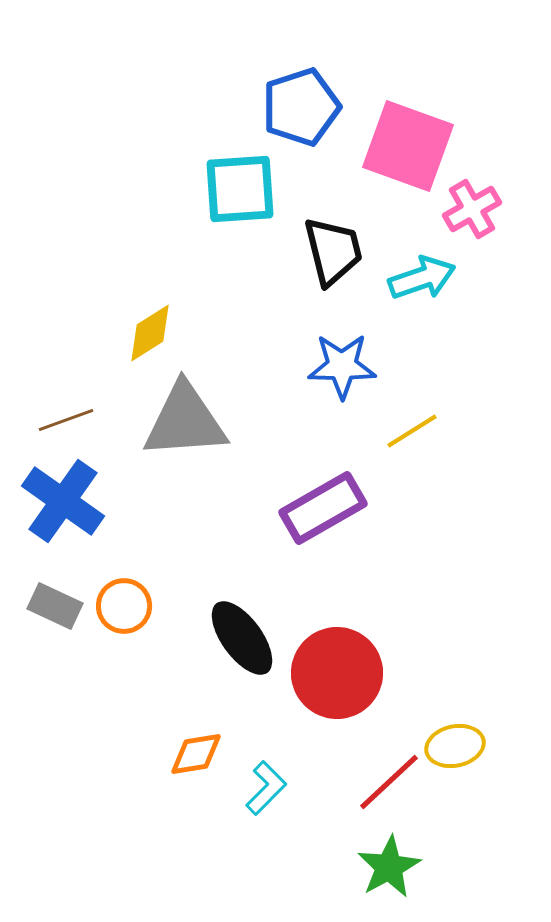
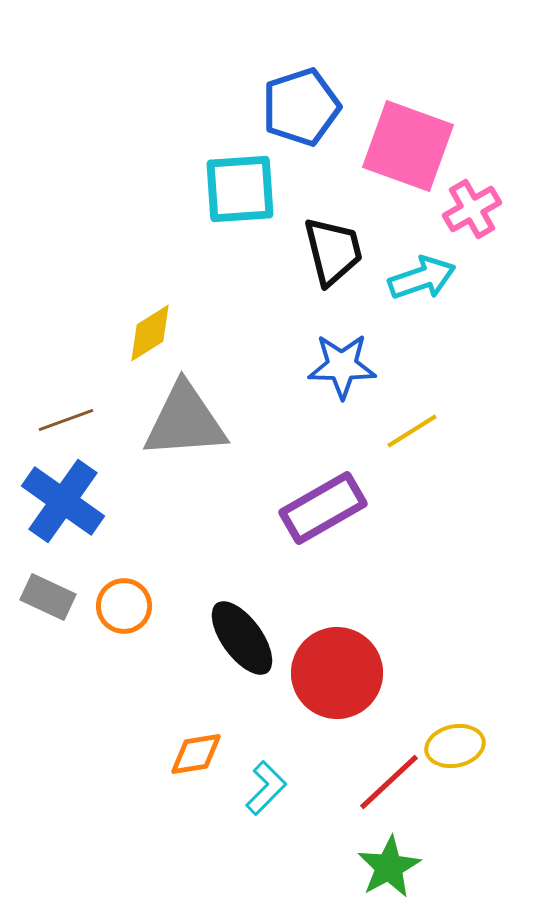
gray rectangle: moved 7 px left, 9 px up
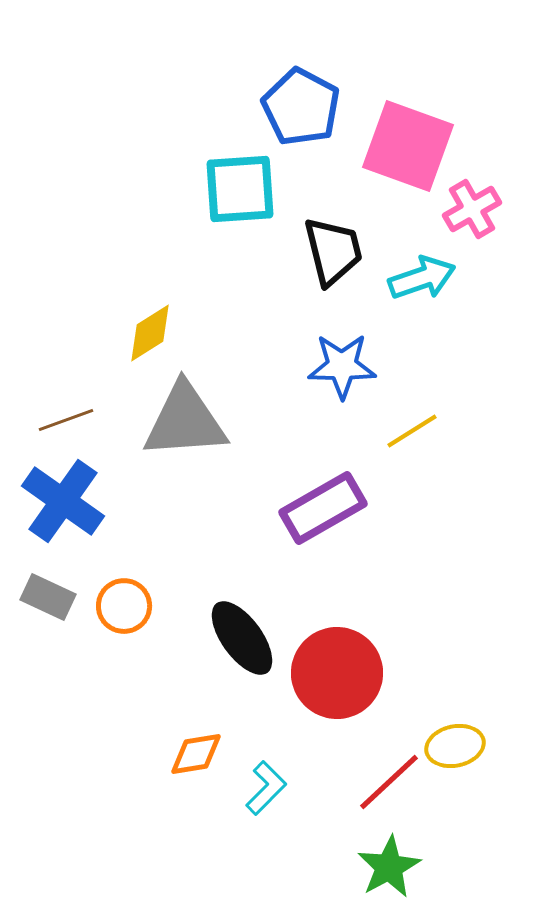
blue pentagon: rotated 26 degrees counterclockwise
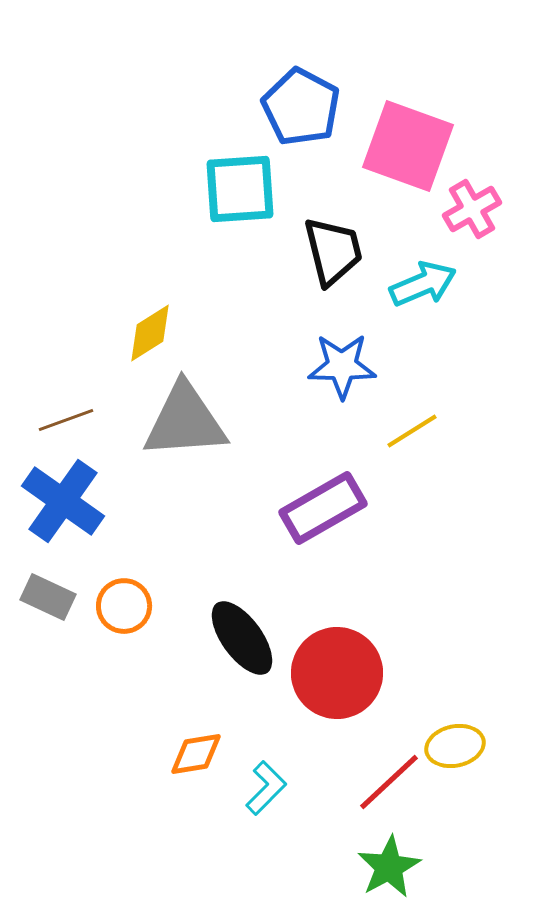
cyan arrow: moved 1 px right, 6 px down; rotated 4 degrees counterclockwise
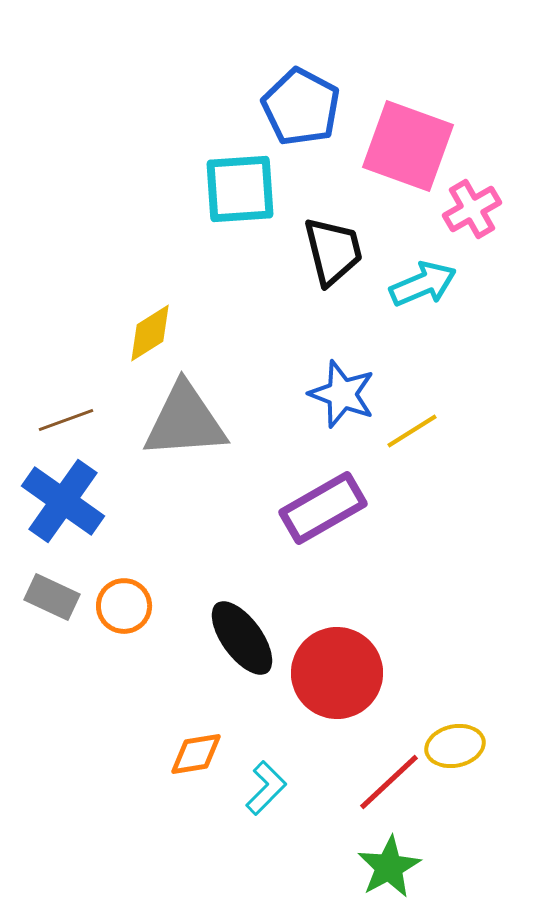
blue star: moved 28 px down; rotated 20 degrees clockwise
gray rectangle: moved 4 px right
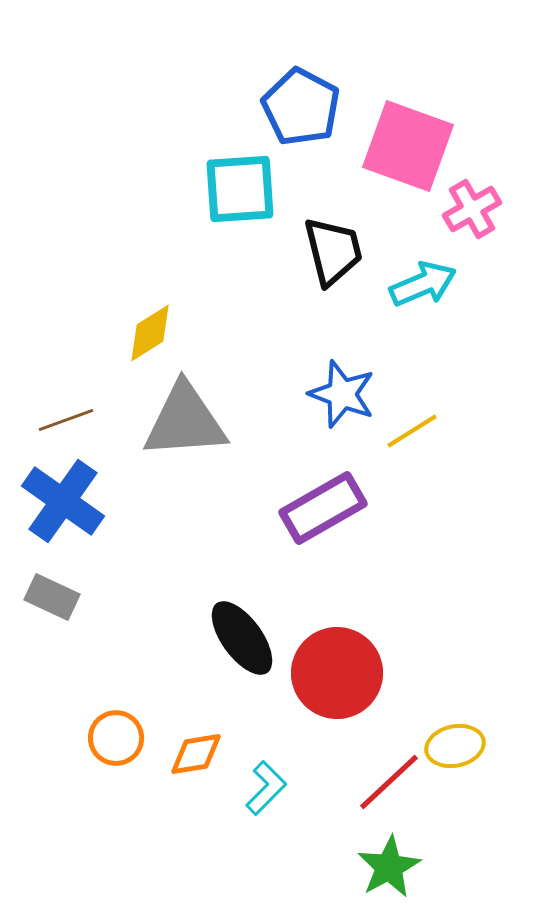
orange circle: moved 8 px left, 132 px down
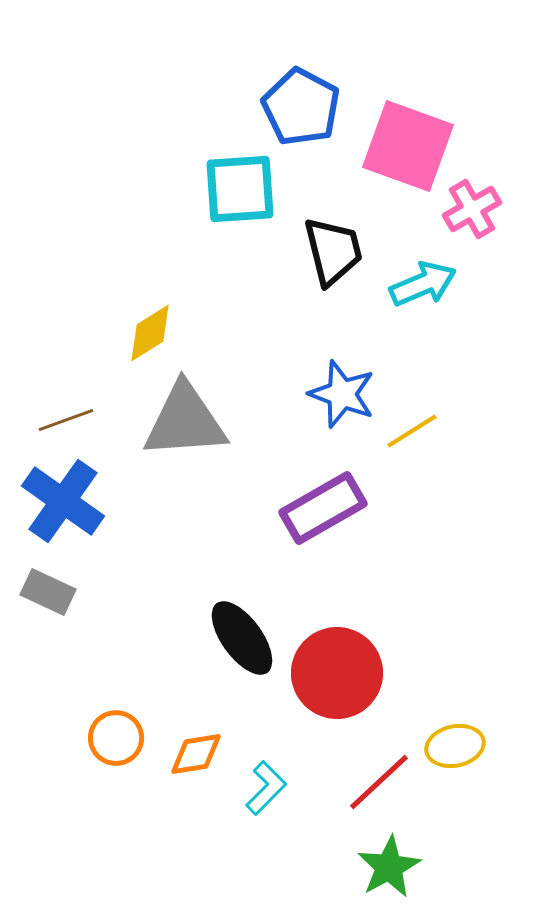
gray rectangle: moved 4 px left, 5 px up
red line: moved 10 px left
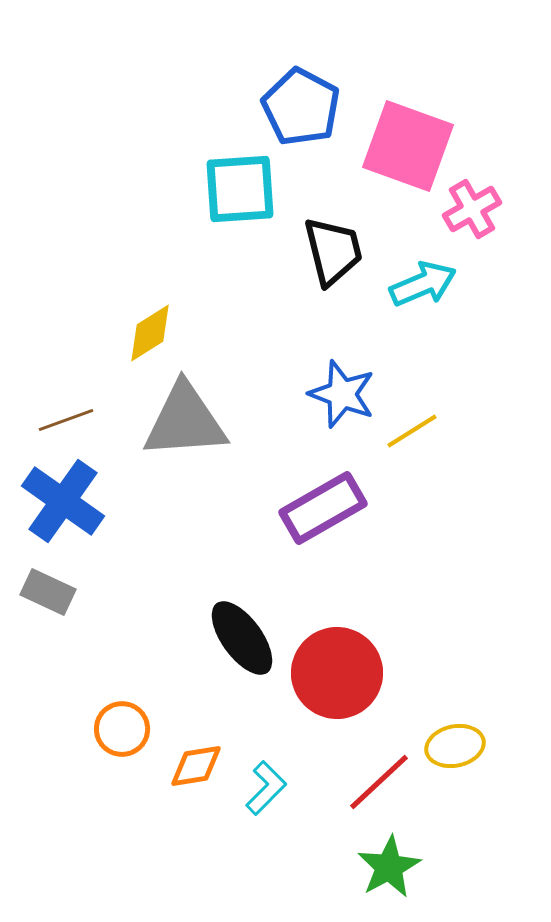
orange circle: moved 6 px right, 9 px up
orange diamond: moved 12 px down
